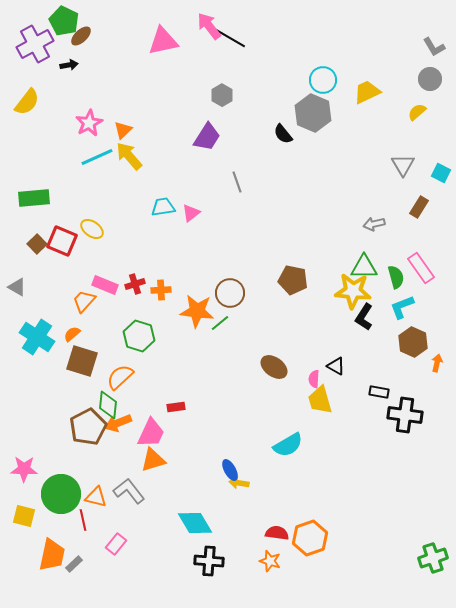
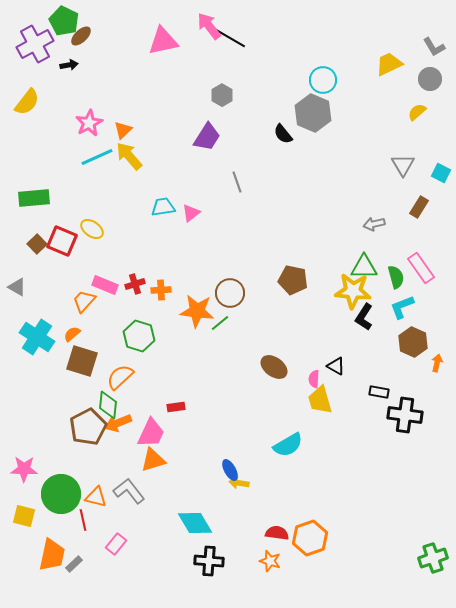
yellow trapezoid at (367, 92): moved 22 px right, 28 px up
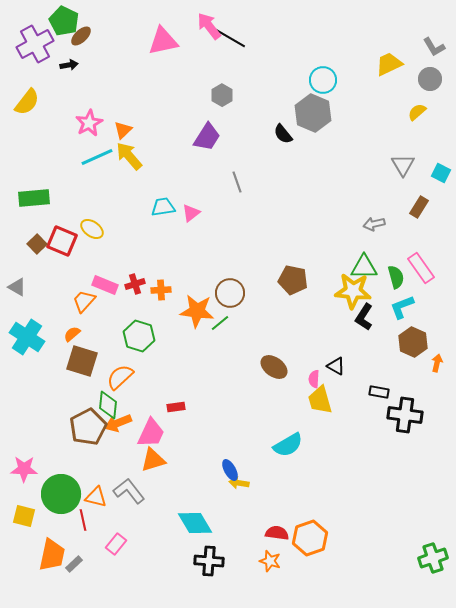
cyan cross at (37, 337): moved 10 px left
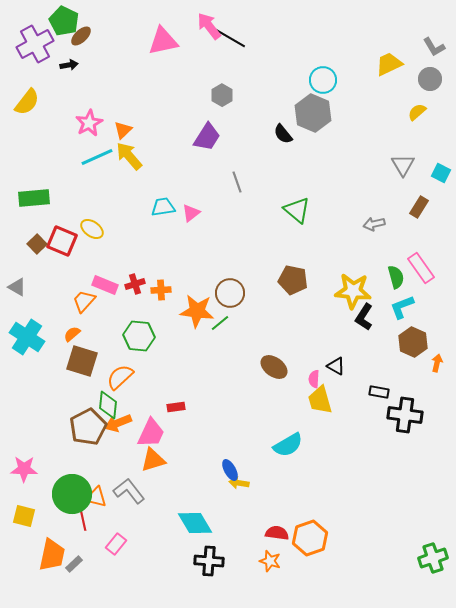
green triangle at (364, 267): moved 67 px left, 57 px up; rotated 40 degrees clockwise
green hexagon at (139, 336): rotated 12 degrees counterclockwise
green circle at (61, 494): moved 11 px right
